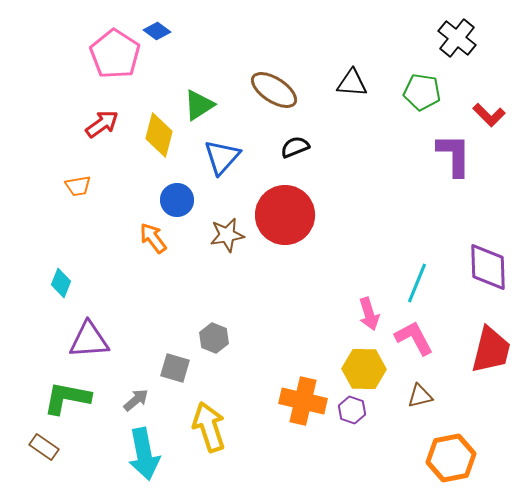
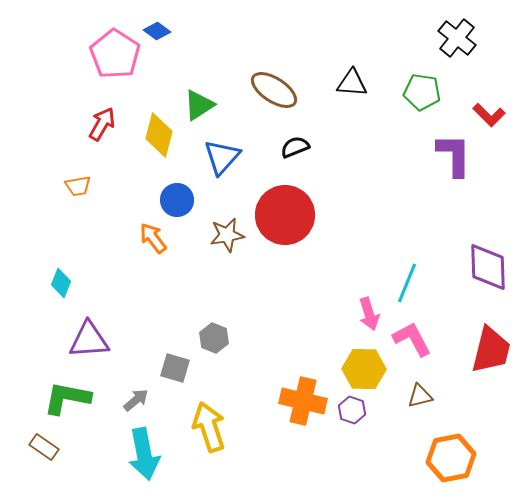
red arrow: rotated 24 degrees counterclockwise
cyan line: moved 10 px left
pink L-shape: moved 2 px left, 1 px down
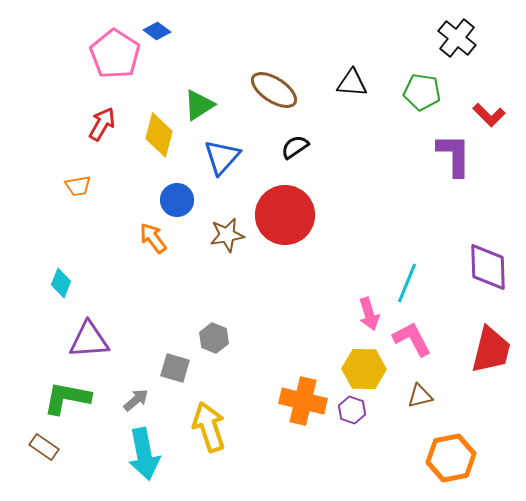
black semicircle: rotated 12 degrees counterclockwise
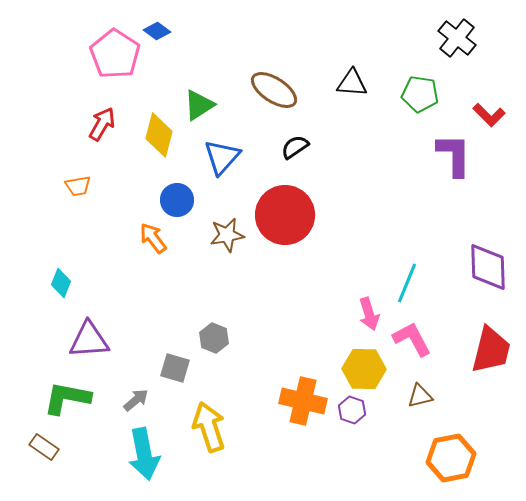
green pentagon: moved 2 px left, 2 px down
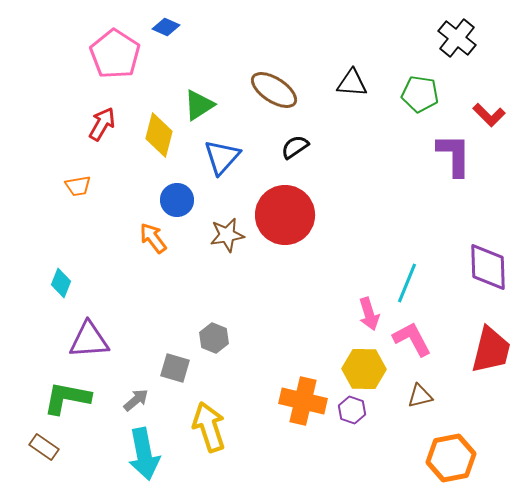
blue diamond: moved 9 px right, 4 px up; rotated 12 degrees counterclockwise
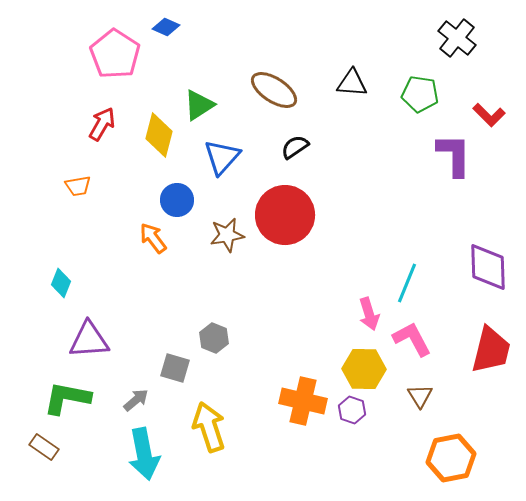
brown triangle: rotated 48 degrees counterclockwise
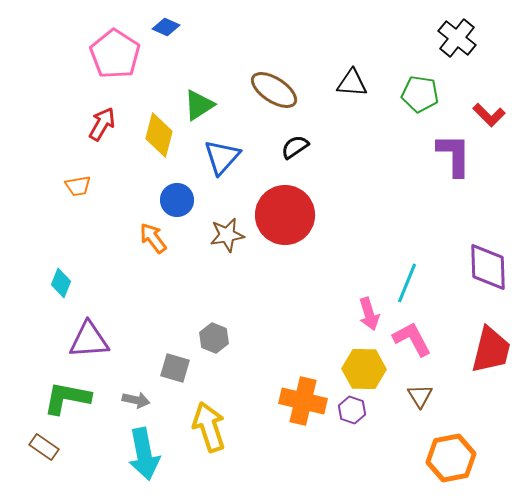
gray arrow: rotated 52 degrees clockwise
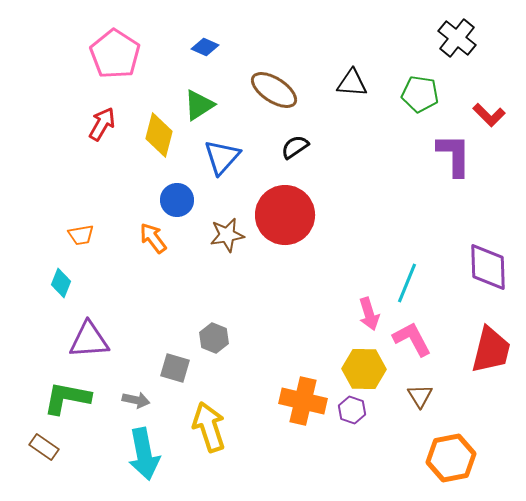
blue diamond: moved 39 px right, 20 px down
orange trapezoid: moved 3 px right, 49 px down
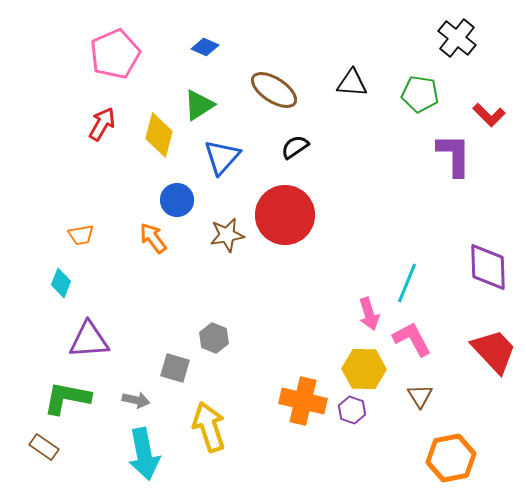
pink pentagon: rotated 15 degrees clockwise
red trapezoid: moved 3 px right, 1 px down; rotated 57 degrees counterclockwise
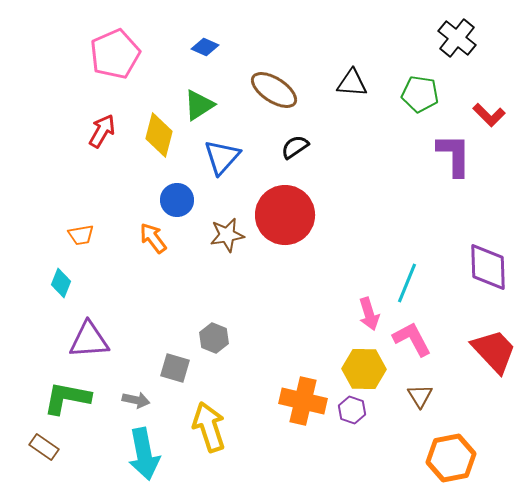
red arrow: moved 7 px down
